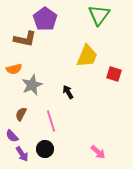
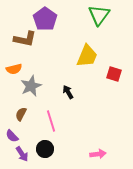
gray star: moved 1 px left, 1 px down
pink arrow: moved 2 px down; rotated 49 degrees counterclockwise
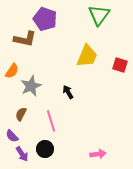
purple pentagon: rotated 15 degrees counterclockwise
orange semicircle: moved 2 px left, 2 px down; rotated 42 degrees counterclockwise
red square: moved 6 px right, 9 px up
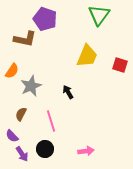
pink arrow: moved 12 px left, 3 px up
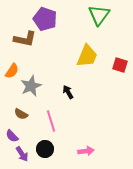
brown semicircle: rotated 88 degrees counterclockwise
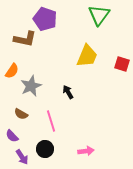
red square: moved 2 px right, 1 px up
purple arrow: moved 3 px down
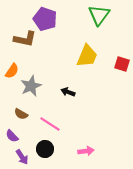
black arrow: rotated 40 degrees counterclockwise
pink line: moved 1 px left, 3 px down; rotated 40 degrees counterclockwise
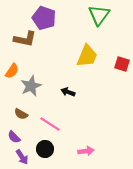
purple pentagon: moved 1 px left, 1 px up
purple semicircle: moved 2 px right, 1 px down
